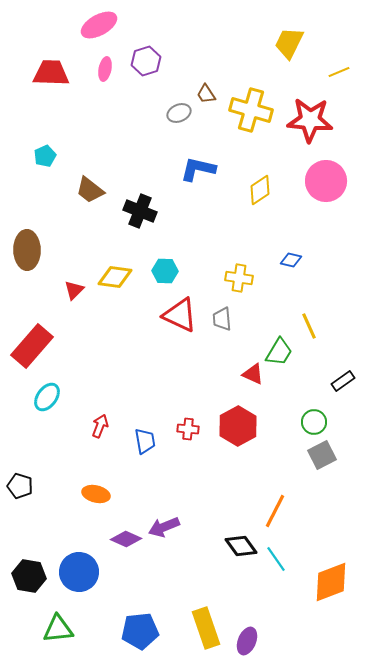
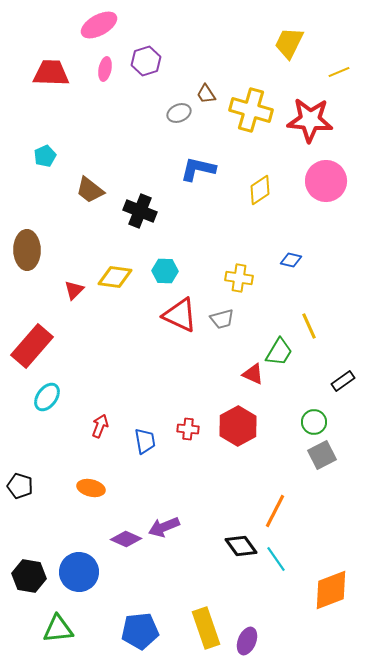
gray trapezoid at (222, 319): rotated 100 degrees counterclockwise
orange ellipse at (96, 494): moved 5 px left, 6 px up
orange diamond at (331, 582): moved 8 px down
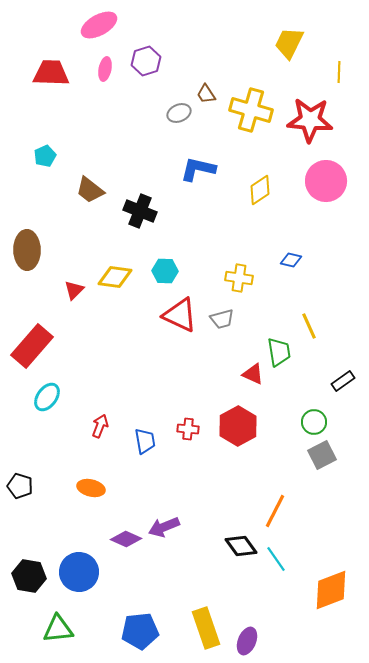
yellow line at (339, 72): rotated 65 degrees counterclockwise
green trapezoid at (279, 352): rotated 40 degrees counterclockwise
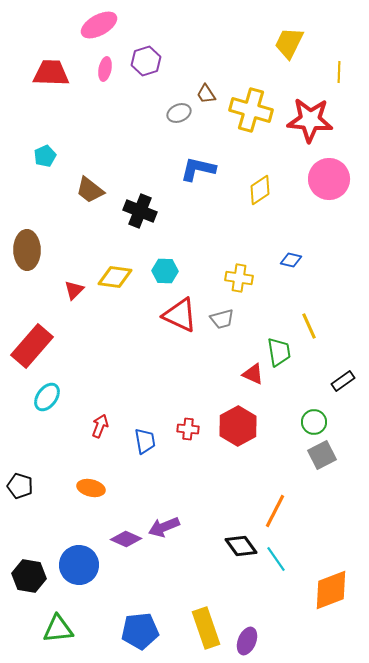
pink circle at (326, 181): moved 3 px right, 2 px up
blue circle at (79, 572): moved 7 px up
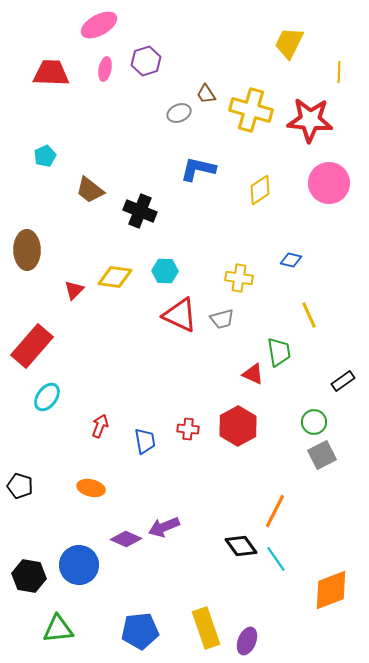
pink circle at (329, 179): moved 4 px down
yellow line at (309, 326): moved 11 px up
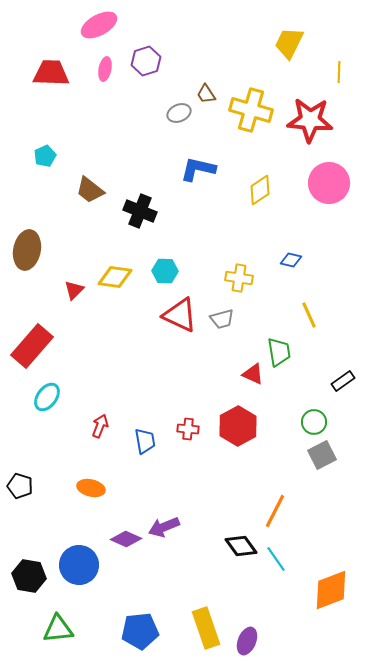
brown ellipse at (27, 250): rotated 12 degrees clockwise
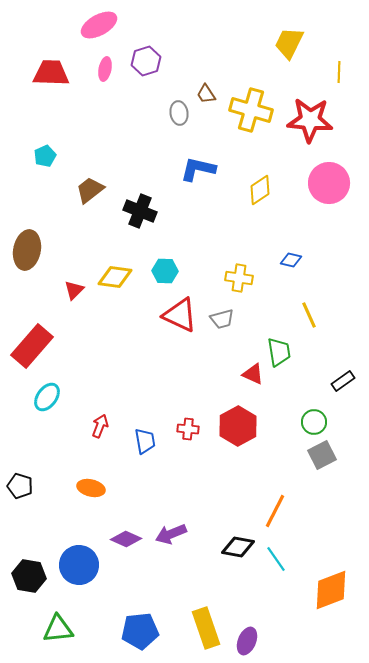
gray ellipse at (179, 113): rotated 75 degrees counterclockwise
brown trapezoid at (90, 190): rotated 104 degrees clockwise
purple arrow at (164, 527): moved 7 px right, 7 px down
black diamond at (241, 546): moved 3 px left, 1 px down; rotated 44 degrees counterclockwise
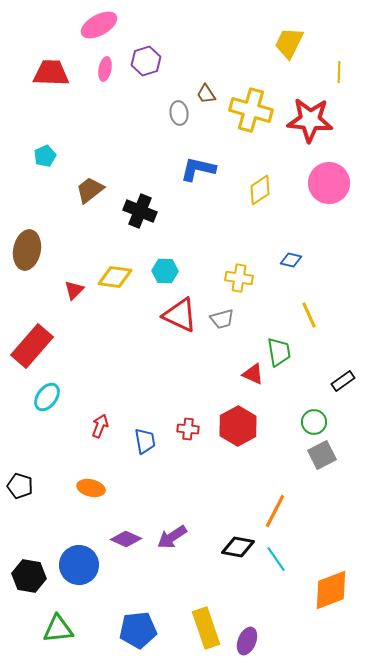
purple arrow at (171, 534): moved 1 px right, 3 px down; rotated 12 degrees counterclockwise
blue pentagon at (140, 631): moved 2 px left, 1 px up
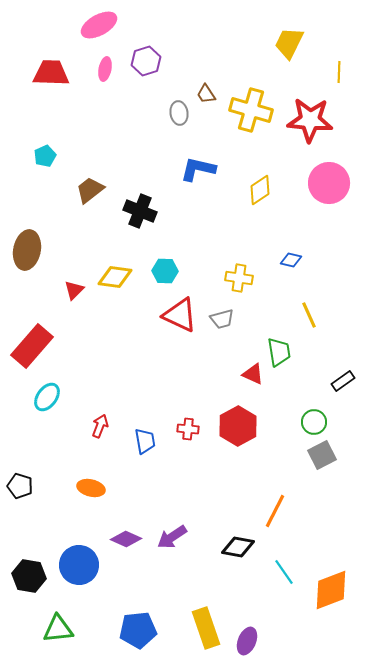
cyan line at (276, 559): moved 8 px right, 13 px down
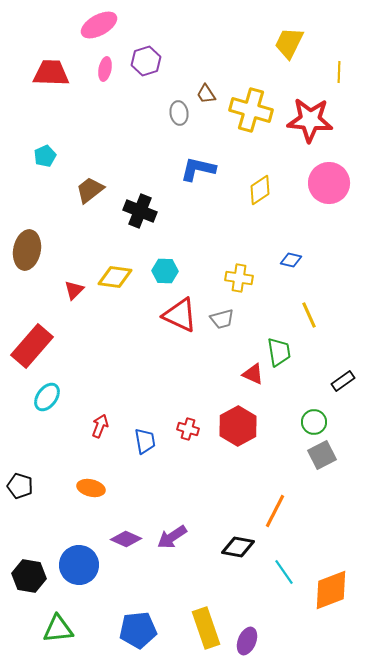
red cross at (188, 429): rotated 10 degrees clockwise
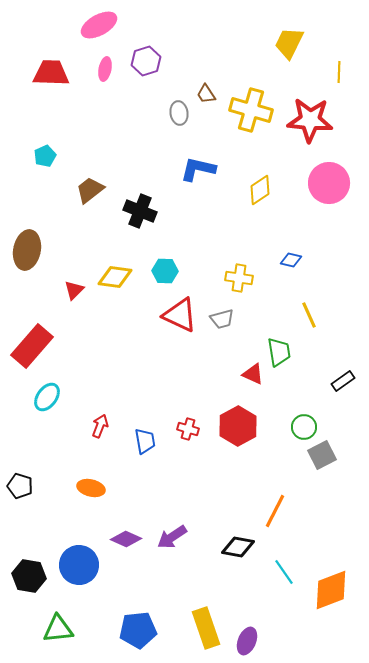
green circle at (314, 422): moved 10 px left, 5 px down
